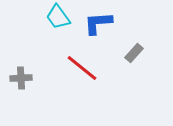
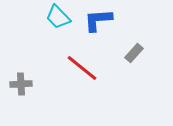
cyan trapezoid: rotated 8 degrees counterclockwise
blue L-shape: moved 3 px up
gray cross: moved 6 px down
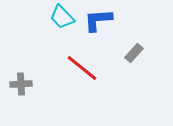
cyan trapezoid: moved 4 px right
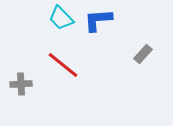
cyan trapezoid: moved 1 px left, 1 px down
gray rectangle: moved 9 px right, 1 px down
red line: moved 19 px left, 3 px up
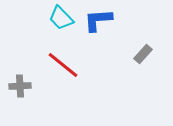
gray cross: moved 1 px left, 2 px down
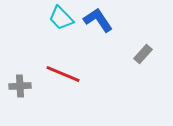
blue L-shape: rotated 60 degrees clockwise
red line: moved 9 px down; rotated 16 degrees counterclockwise
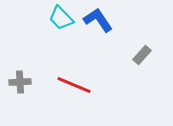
gray rectangle: moved 1 px left, 1 px down
red line: moved 11 px right, 11 px down
gray cross: moved 4 px up
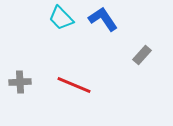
blue L-shape: moved 5 px right, 1 px up
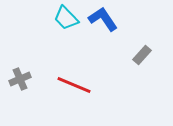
cyan trapezoid: moved 5 px right
gray cross: moved 3 px up; rotated 20 degrees counterclockwise
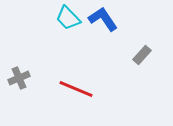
cyan trapezoid: moved 2 px right
gray cross: moved 1 px left, 1 px up
red line: moved 2 px right, 4 px down
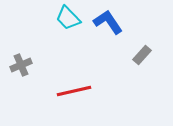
blue L-shape: moved 5 px right, 3 px down
gray cross: moved 2 px right, 13 px up
red line: moved 2 px left, 2 px down; rotated 36 degrees counterclockwise
